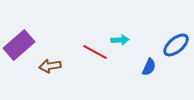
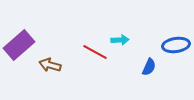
blue ellipse: rotated 32 degrees clockwise
brown arrow: moved 1 px up; rotated 25 degrees clockwise
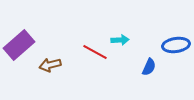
brown arrow: rotated 30 degrees counterclockwise
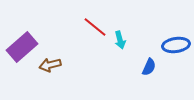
cyan arrow: rotated 78 degrees clockwise
purple rectangle: moved 3 px right, 2 px down
red line: moved 25 px up; rotated 10 degrees clockwise
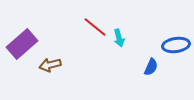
cyan arrow: moved 1 px left, 2 px up
purple rectangle: moved 3 px up
blue semicircle: moved 2 px right
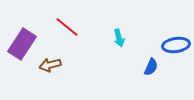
red line: moved 28 px left
purple rectangle: rotated 16 degrees counterclockwise
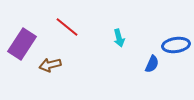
blue semicircle: moved 1 px right, 3 px up
